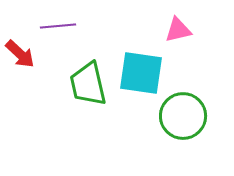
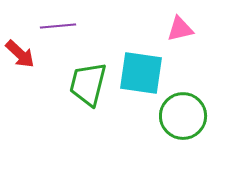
pink triangle: moved 2 px right, 1 px up
green trapezoid: rotated 27 degrees clockwise
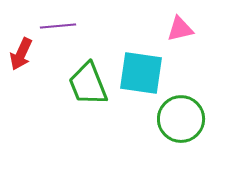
red arrow: moved 1 px right; rotated 72 degrees clockwise
green trapezoid: rotated 36 degrees counterclockwise
green circle: moved 2 px left, 3 px down
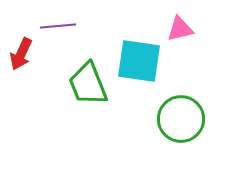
cyan square: moved 2 px left, 12 px up
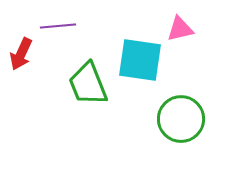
cyan square: moved 1 px right, 1 px up
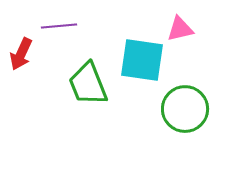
purple line: moved 1 px right
cyan square: moved 2 px right
green circle: moved 4 px right, 10 px up
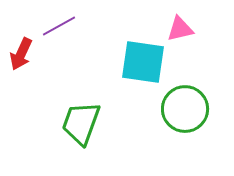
purple line: rotated 24 degrees counterclockwise
cyan square: moved 1 px right, 2 px down
green trapezoid: moved 7 px left, 39 px down; rotated 42 degrees clockwise
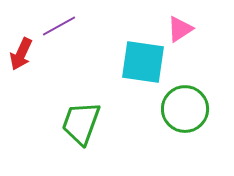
pink triangle: rotated 20 degrees counterclockwise
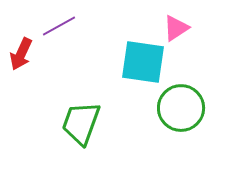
pink triangle: moved 4 px left, 1 px up
green circle: moved 4 px left, 1 px up
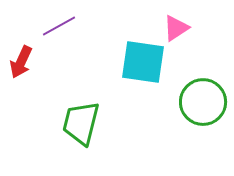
red arrow: moved 8 px down
green circle: moved 22 px right, 6 px up
green trapezoid: rotated 6 degrees counterclockwise
